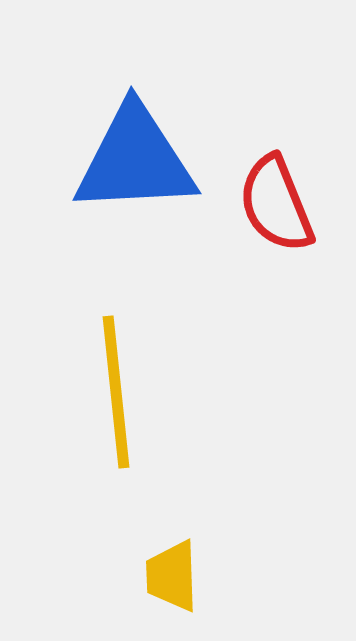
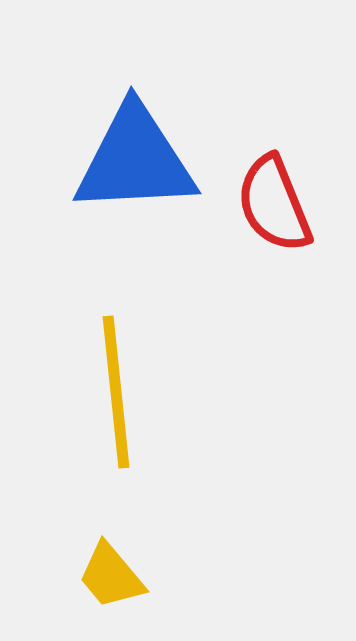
red semicircle: moved 2 px left
yellow trapezoid: moved 61 px left; rotated 38 degrees counterclockwise
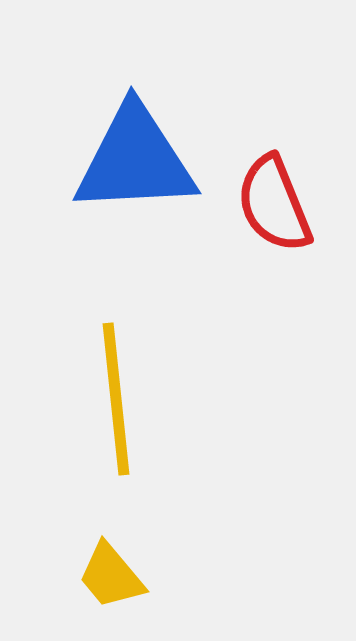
yellow line: moved 7 px down
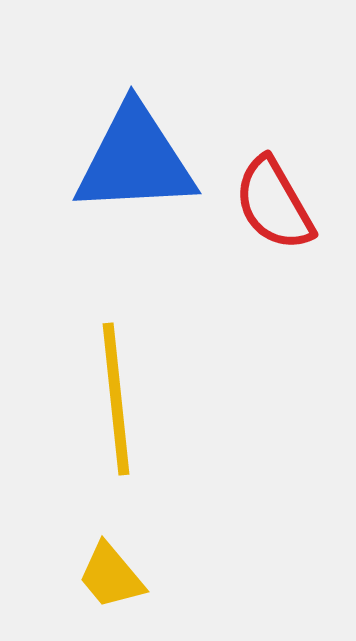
red semicircle: rotated 8 degrees counterclockwise
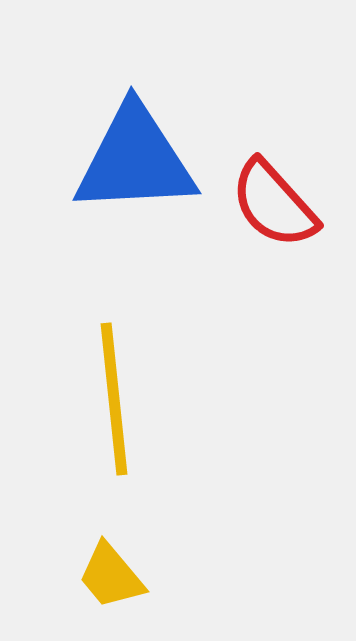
red semicircle: rotated 12 degrees counterclockwise
yellow line: moved 2 px left
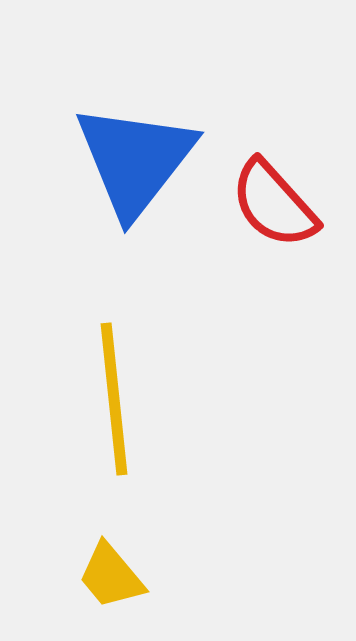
blue triangle: rotated 49 degrees counterclockwise
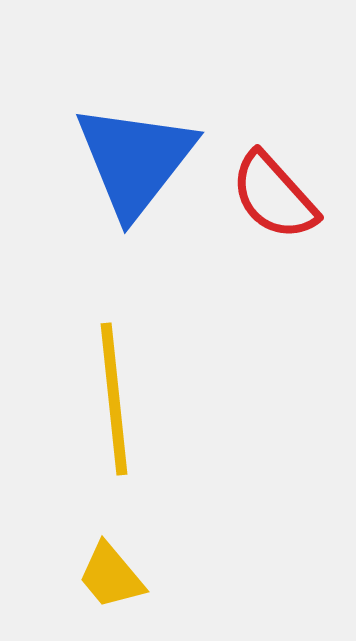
red semicircle: moved 8 px up
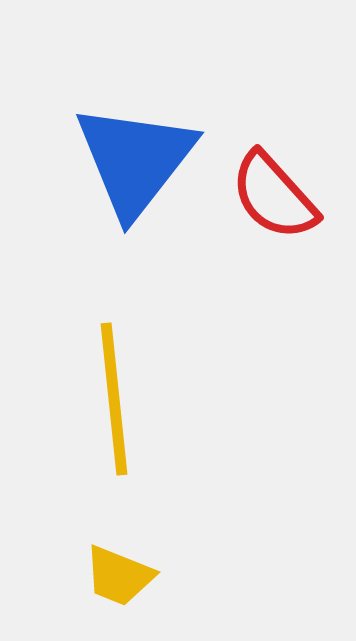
yellow trapezoid: moved 8 px right; rotated 28 degrees counterclockwise
